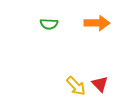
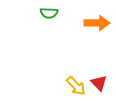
green semicircle: moved 11 px up
red triangle: moved 1 px left, 1 px up
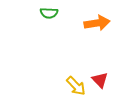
orange arrow: rotated 10 degrees counterclockwise
red triangle: moved 1 px right, 3 px up
